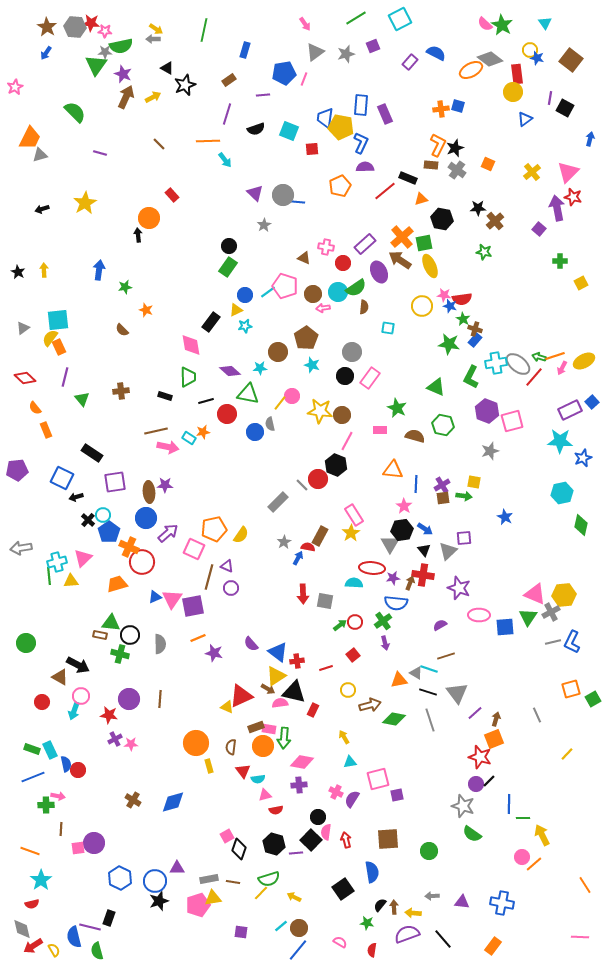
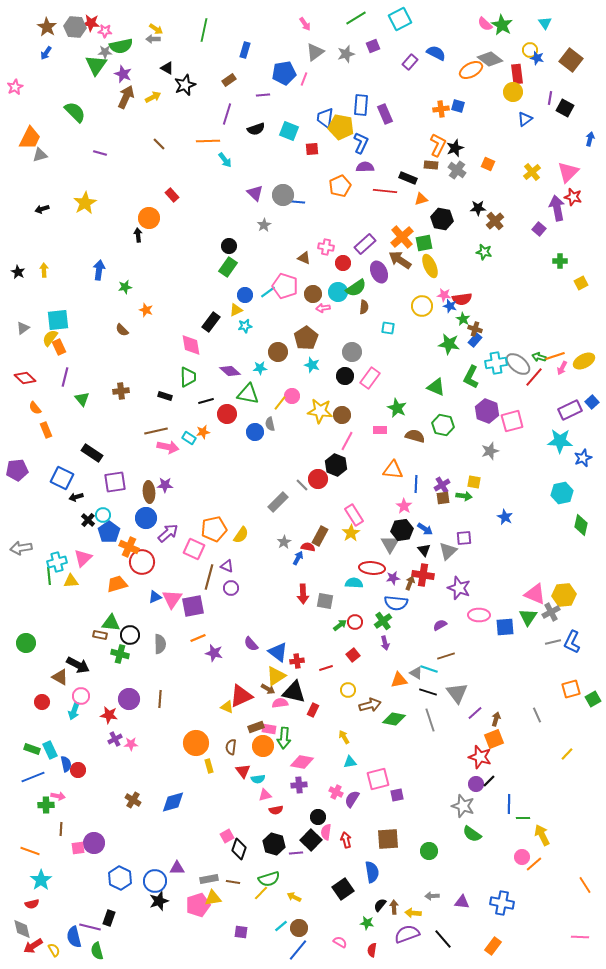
red line at (385, 191): rotated 45 degrees clockwise
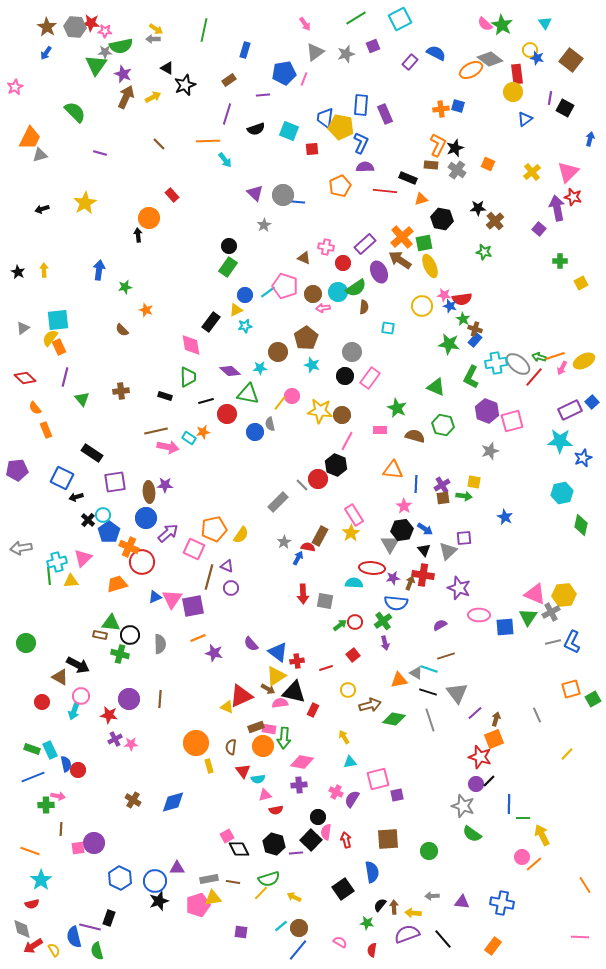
black diamond at (239, 849): rotated 45 degrees counterclockwise
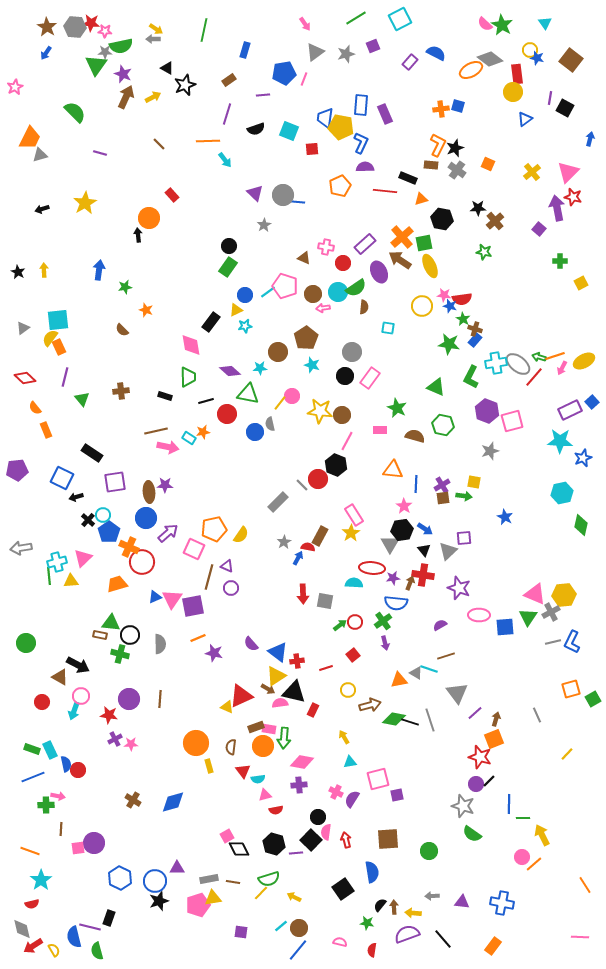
black line at (428, 692): moved 18 px left, 30 px down
pink semicircle at (340, 942): rotated 16 degrees counterclockwise
